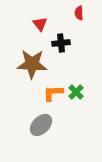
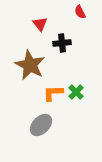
red semicircle: moved 1 px right, 1 px up; rotated 24 degrees counterclockwise
black cross: moved 1 px right
brown star: moved 2 px left, 1 px down; rotated 24 degrees clockwise
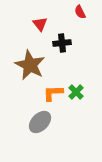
gray ellipse: moved 1 px left, 3 px up
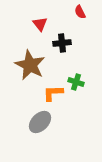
green cross: moved 10 px up; rotated 28 degrees counterclockwise
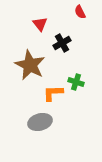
black cross: rotated 24 degrees counterclockwise
gray ellipse: rotated 30 degrees clockwise
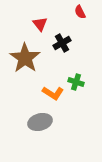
brown star: moved 5 px left, 7 px up; rotated 8 degrees clockwise
orange L-shape: rotated 145 degrees counterclockwise
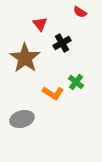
red semicircle: rotated 32 degrees counterclockwise
green cross: rotated 21 degrees clockwise
gray ellipse: moved 18 px left, 3 px up
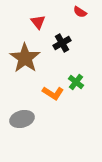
red triangle: moved 2 px left, 2 px up
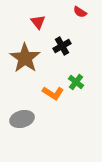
black cross: moved 3 px down
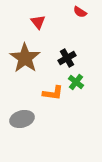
black cross: moved 5 px right, 12 px down
orange L-shape: rotated 25 degrees counterclockwise
